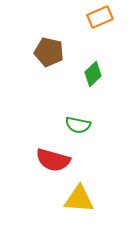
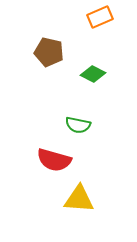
green diamond: rotated 70 degrees clockwise
red semicircle: moved 1 px right
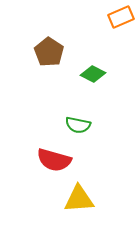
orange rectangle: moved 21 px right
brown pentagon: rotated 20 degrees clockwise
yellow triangle: rotated 8 degrees counterclockwise
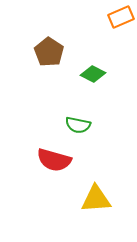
yellow triangle: moved 17 px right
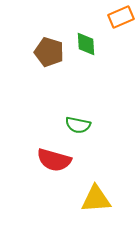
brown pentagon: rotated 16 degrees counterclockwise
green diamond: moved 7 px left, 30 px up; rotated 60 degrees clockwise
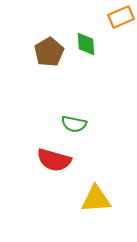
brown pentagon: rotated 24 degrees clockwise
green semicircle: moved 4 px left, 1 px up
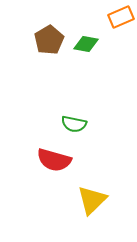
green diamond: rotated 75 degrees counterclockwise
brown pentagon: moved 12 px up
yellow triangle: moved 4 px left, 1 px down; rotated 40 degrees counterclockwise
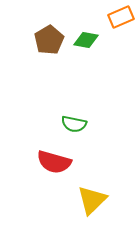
green diamond: moved 4 px up
red semicircle: moved 2 px down
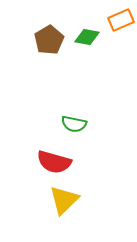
orange rectangle: moved 3 px down
green diamond: moved 1 px right, 3 px up
yellow triangle: moved 28 px left
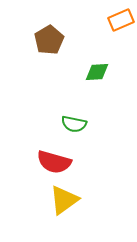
green diamond: moved 10 px right, 35 px down; rotated 15 degrees counterclockwise
yellow triangle: rotated 8 degrees clockwise
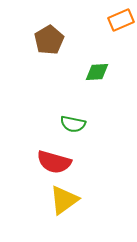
green semicircle: moved 1 px left
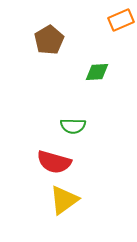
green semicircle: moved 2 px down; rotated 10 degrees counterclockwise
